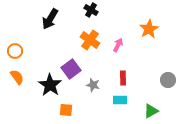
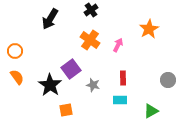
black cross: rotated 24 degrees clockwise
orange square: rotated 16 degrees counterclockwise
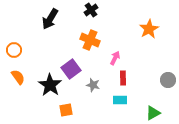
orange cross: rotated 12 degrees counterclockwise
pink arrow: moved 3 px left, 13 px down
orange circle: moved 1 px left, 1 px up
orange semicircle: moved 1 px right
green triangle: moved 2 px right, 2 px down
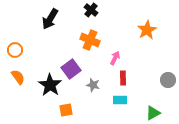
black cross: rotated 16 degrees counterclockwise
orange star: moved 2 px left, 1 px down
orange circle: moved 1 px right
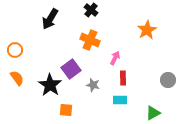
orange semicircle: moved 1 px left, 1 px down
orange square: rotated 16 degrees clockwise
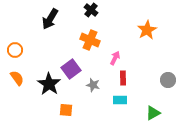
black star: moved 1 px left, 1 px up
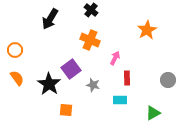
red rectangle: moved 4 px right
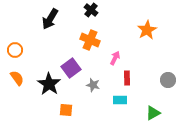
purple square: moved 1 px up
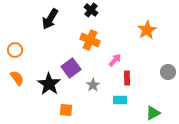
pink arrow: moved 2 px down; rotated 16 degrees clockwise
gray circle: moved 8 px up
gray star: rotated 24 degrees clockwise
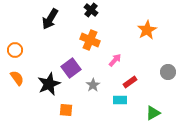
red rectangle: moved 3 px right, 4 px down; rotated 56 degrees clockwise
black star: rotated 15 degrees clockwise
